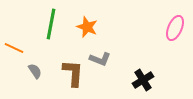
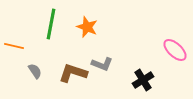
pink ellipse: moved 22 px down; rotated 70 degrees counterclockwise
orange line: moved 2 px up; rotated 12 degrees counterclockwise
gray L-shape: moved 2 px right, 5 px down
brown L-shape: rotated 76 degrees counterclockwise
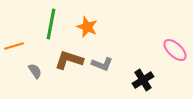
orange line: rotated 30 degrees counterclockwise
brown L-shape: moved 4 px left, 13 px up
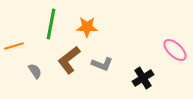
orange star: rotated 20 degrees counterclockwise
brown L-shape: rotated 56 degrees counterclockwise
black cross: moved 2 px up
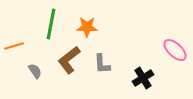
gray L-shape: rotated 65 degrees clockwise
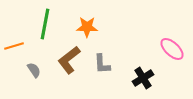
green line: moved 6 px left
pink ellipse: moved 3 px left, 1 px up
gray semicircle: moved 1 px left, 1 px up
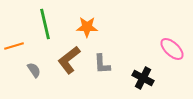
green line: rotated 24 degrees counterclockwise
black cross: rotated 30 degrees counterclockwise
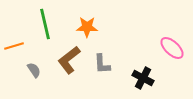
pink ellipse: moved 1 px up
